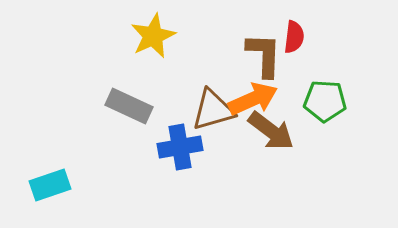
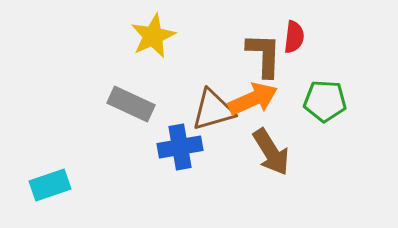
gray rectangle: moved 2 px right, 2 px up
brown arrow: moved 21 px down; rotated 21 degrees clockwise
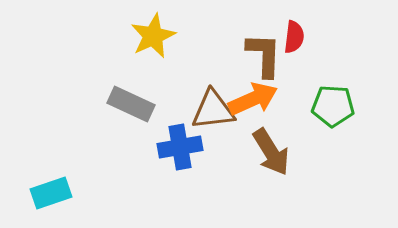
green pentagon: moved 8 px right, 5 px down
brown triangle: rotated 9 degrees clockwise
cyan rectangle: moved 1 px right, 8 px down
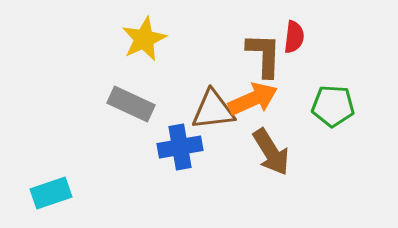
yellow star: moved 9 px left, 3 px down
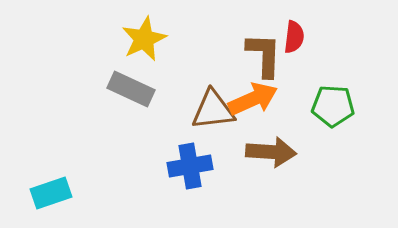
gray rectangle: moved 15 px up
blue cross: moved 10 px right, 19 px down
brown arrow: rotated 54 degrees counterclockwise
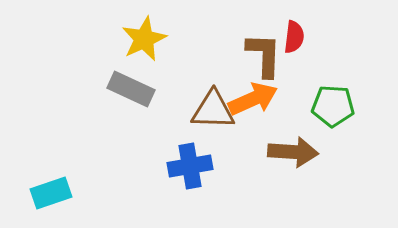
brown triangle: rotated 9 degrees clockwise
brown arrow: moved 22 px right
